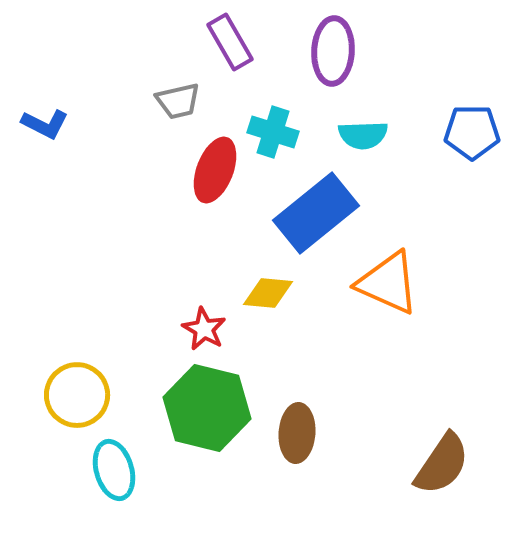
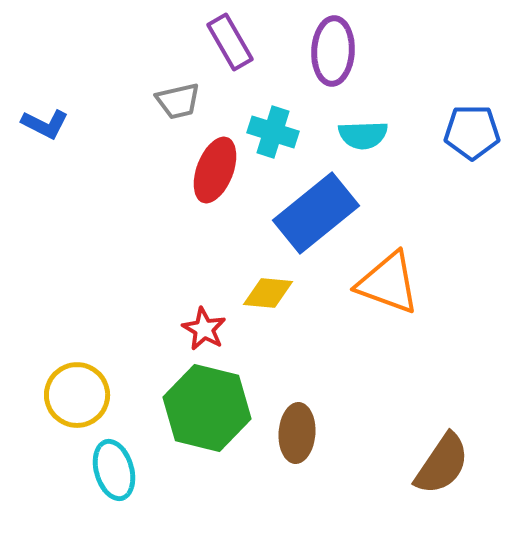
orange triangle: rotated 4 degrees counterclockwise
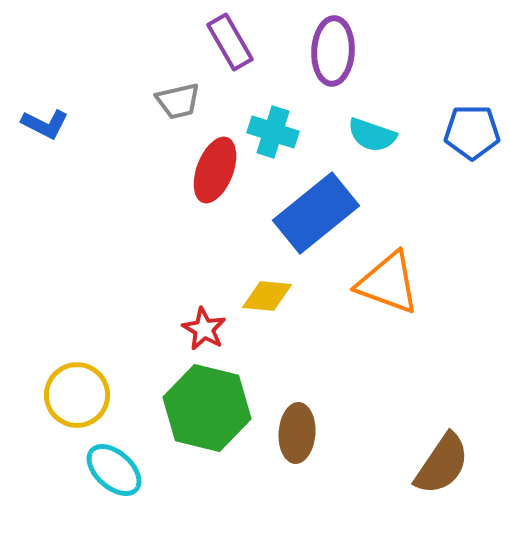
cyan semicircle: moved 9 px right; rotated 21 degrees clockwise
yellow diamond: moved 1 px left, 3 px down
cyan ellipse: rotated 32 degrees counterclockwise
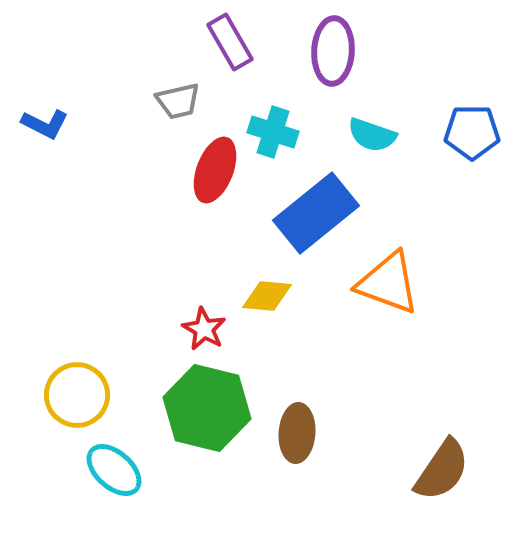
brown semicircle: moved 6 px down
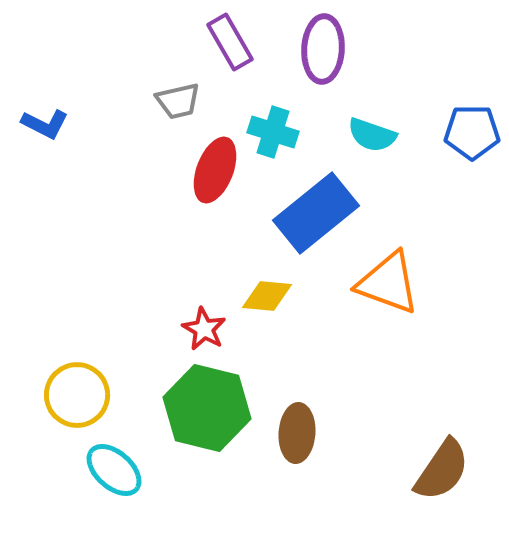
purple ellipse: moved 10 px left, 2 px up
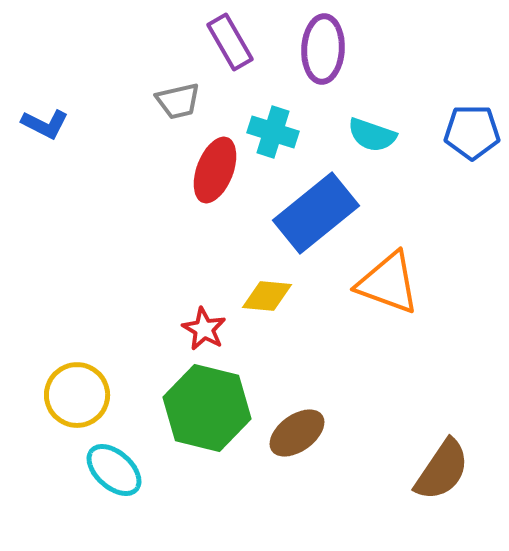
brown ellipse: rotated 50 degrees clockwise
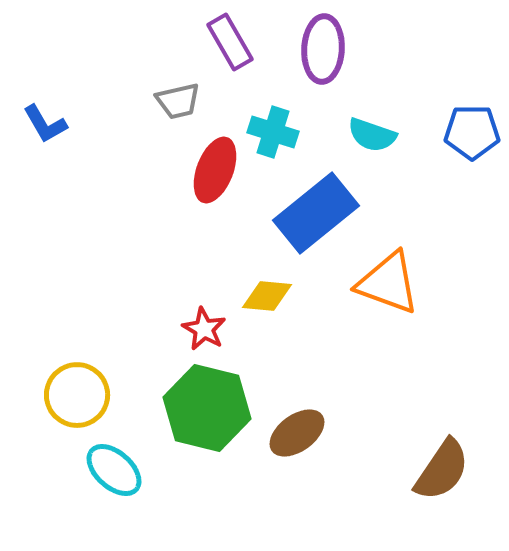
blue L-shape: rotated 33 degrees clockwise
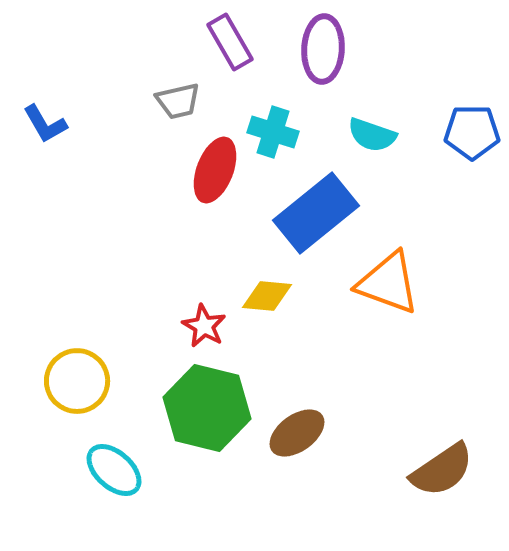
red star: moved 3 px up
yellow circle: moved 14 px up
brown semicircle: rotated 22 degrees clockwise
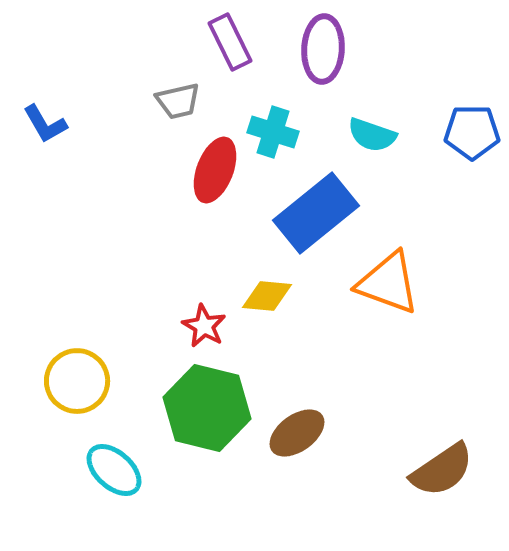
purple rectangle: rotated 4 degrees clockwise
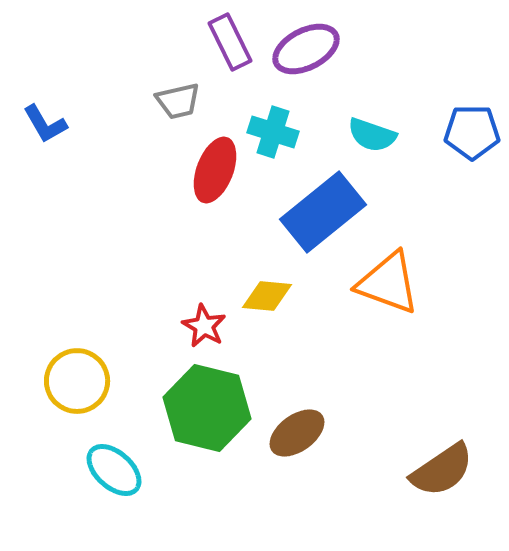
purple ellipse: moved 17 px left; rotated 60 degrees clockwise
blue rectangle: moved 7 px right, 1 px up
